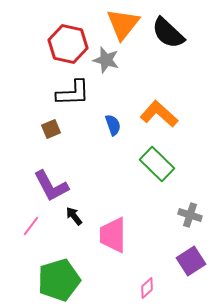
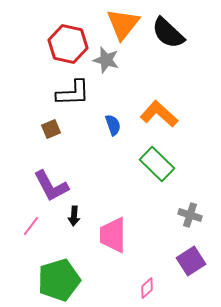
black arrow: rotated 138 degrees counterclockwise
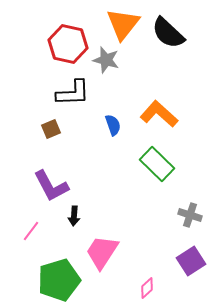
pink line: moved 5 px down
pink trapezoid: moved 11 px left, 17 px down; rotated 33 degrees clockwise
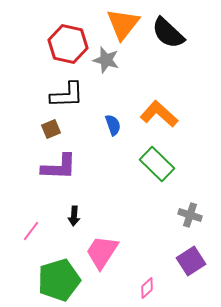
black L-shape: moved 6 px left, 2 px down
purple L-shape: moved 8 px right, 19 px up; rotated 60 degrees counterclockwise
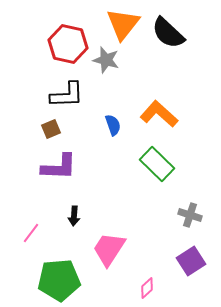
pink line: moved 2 px down
pink trapezoid: moved 7 px right, 3 px up
green pentagon: rotated 12 degrees clockwise
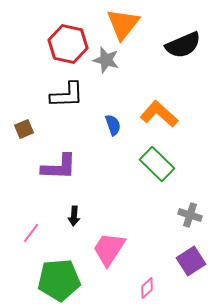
black semicircle: moved 15 px right, 12 px down; rotated 66 degrees counterclockwise
brown square: moved 27 px left
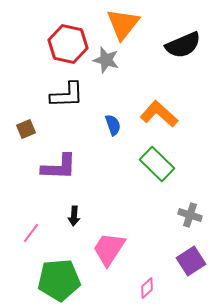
brown square: moved 2 px right
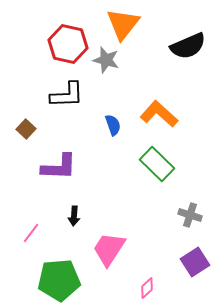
black semicircle: moved 5 px right, 1 px down
brown square: rotated 24 degrees counterclockwise
purple square: moved 4 px right, 1 px down
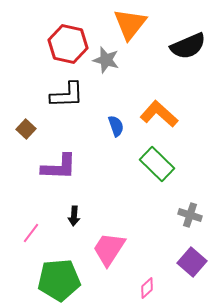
orange triangle: moved 7 px right
blue semicircle: moved 3 px right, 1 px down
purple square: moved 3 px left; rotated 16 degrees counterclockwise
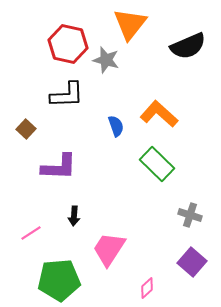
pink line: rotated 20 degrees clockwise
